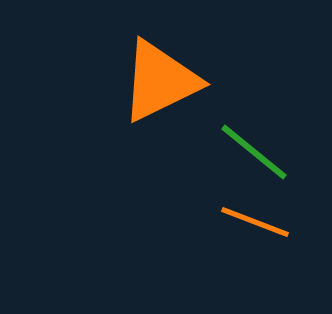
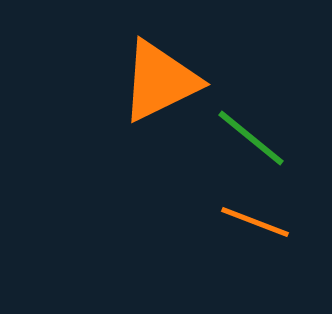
green line: moved 3 px left, 14 px up
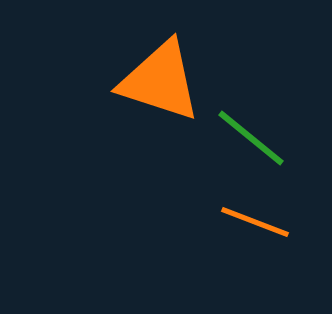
orange triangle: rotated 44 degrees clockwise
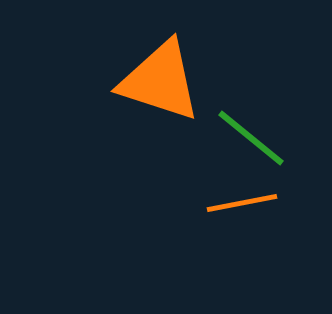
orange line: moved 13 px left, 19 px up; rotated 32 degrees counterclockwise
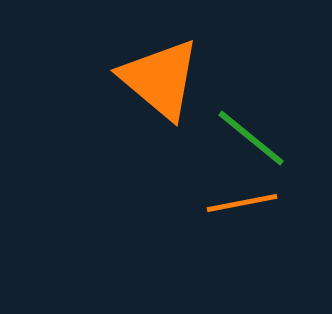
orange triangle: moved 2 px up; rotated 22 degrees clockwise
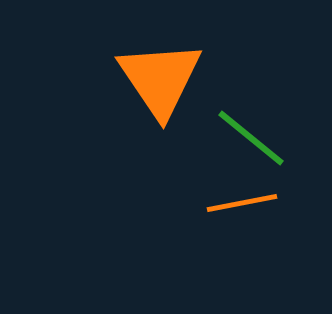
orange triangle: rotated 16 degrees clockwise
